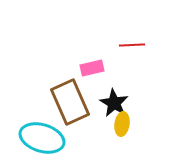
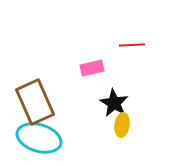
brown rectangle: moved 35 px left
yellow ellipse: moved 1 px down
cyan ellipse: moved 3 px left
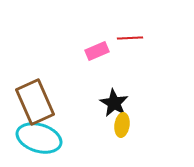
red line: moved 2 px left, 7 px up
pink rectangle: moved 5 px right, 17 px up; rotated 10 degrees counterclockwise
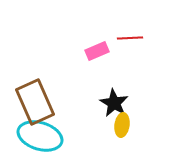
cyan ellipse: moved 1 px right, 2 px up
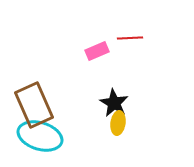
brown rectangle: moved 1 px left, 3 px down
yellow ellipse: moved 4 px left, 2 px up
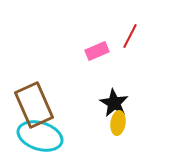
red line: moved 2 px up; rotated 60 degrees counterclockwise
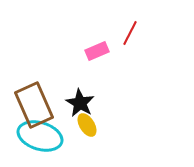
red line: moved 3 px up
black star: moved 34 px left
yellow ellipse: moved 31 px left, 2 px down; rotated 40 degrees counterclockwise
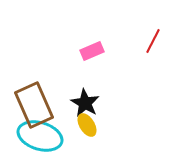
red line: moved 23 px right, 8 px down
pink rectangle: moved 5 px left
black star: moved 5 px right
